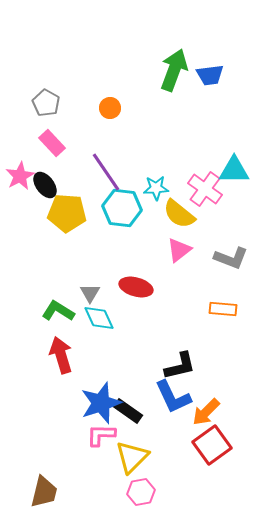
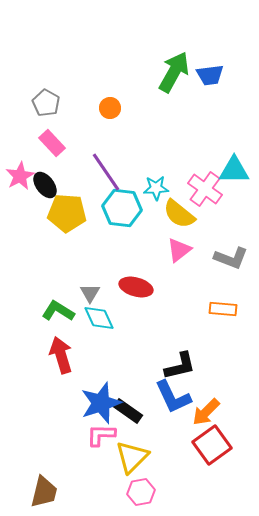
green arrow: moved 2 px down; rotated 9 degrees clockwise
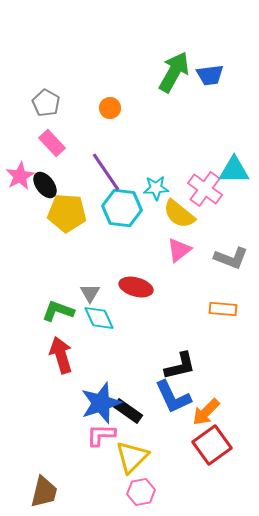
green L-shape: rotated 12 degrees counterclockwise
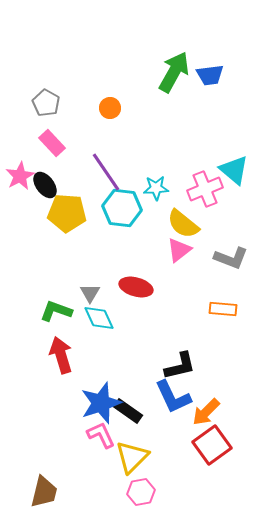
cyan triangle: rotated 40 degrees clockwise
pink cross: rotated 32 degrees clockwise
yellow semicircle: moved 4 px right, 10 px down
green L-shape: moved 2 px left
pink L-shape: rotated 64 degrees clockwise
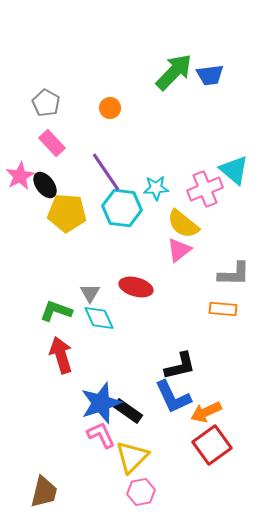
green arrow: rotated 15 degrees clockwise
gray L-shape: moved 3 px right, 16 px down; rotated 20 degrees counterclockwise
orange arrow: rotated 20 degrees clockwise
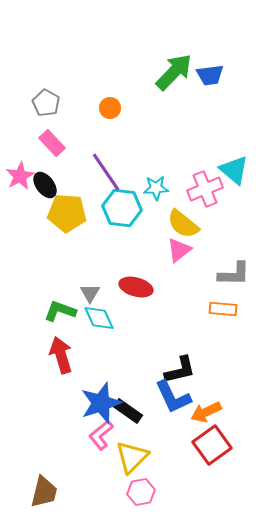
green L-shape: moved 4 px right
black L-shape: moved 4 px down
pink L-shape: rotated 104 degrees counterclockwise
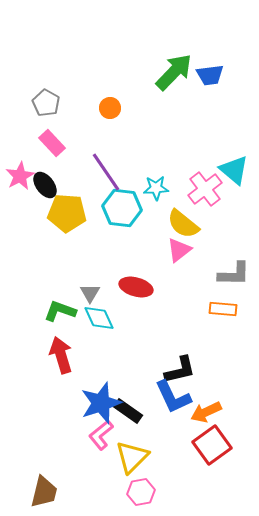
pink cross: rotated 16 degrees counterclockwise
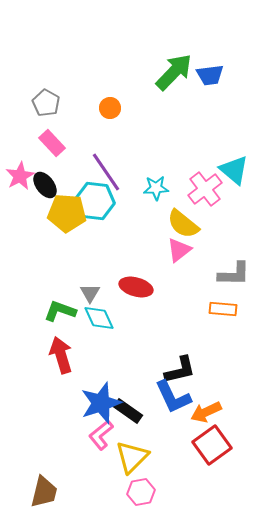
cyan hexagon: moved 27 px left, 7 px up
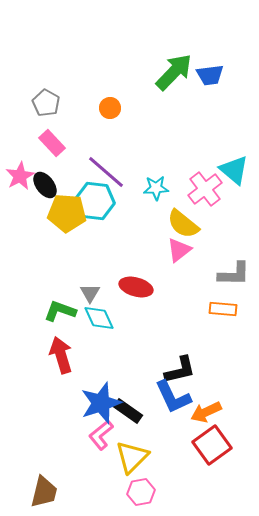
purple line: rotated 15 degrees counterclockwise
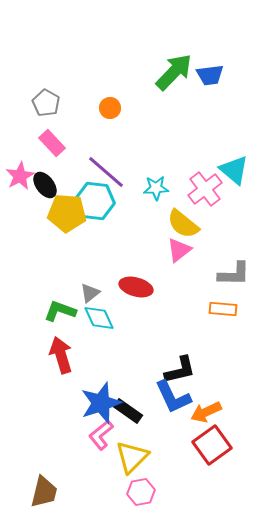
gray triangle: rotated 20 degrees clockwise
